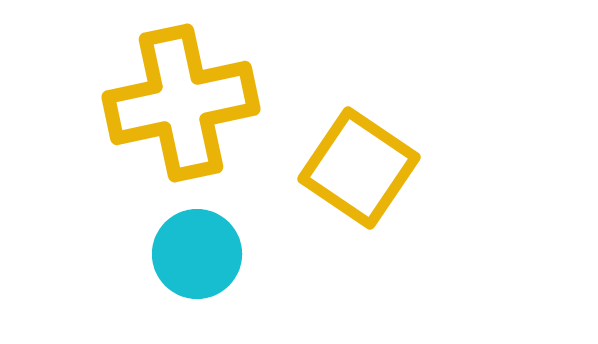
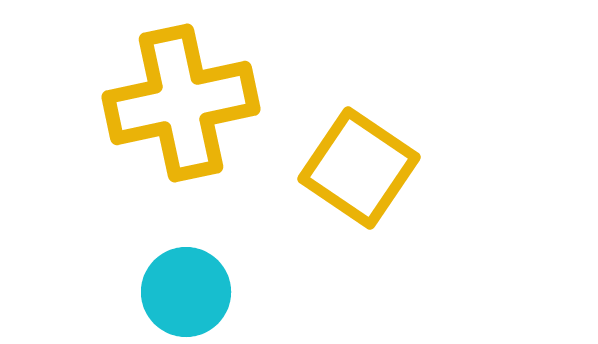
cyan circle: moved 11 px left, 38 px down
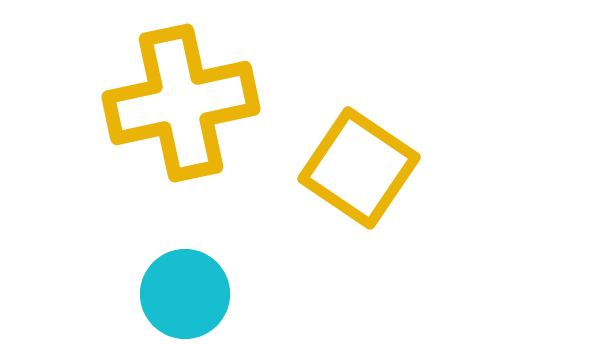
cyan circle: moved 1 px left, 2 px down
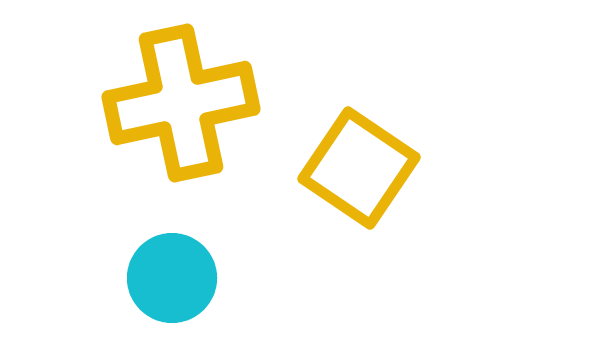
cyan circle: moved 13 px left, 16 px up
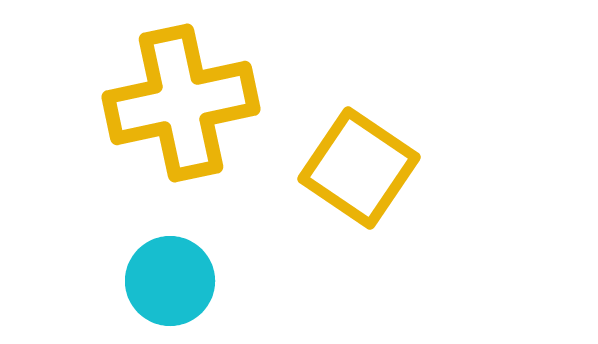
cyan circle: moved 2 px left, 3 px down
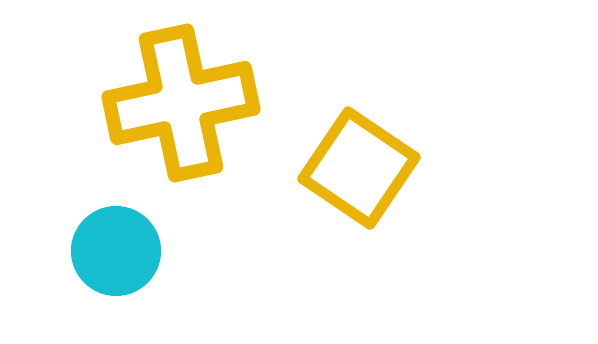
cyan circle: moved 54 px left, 30 px up
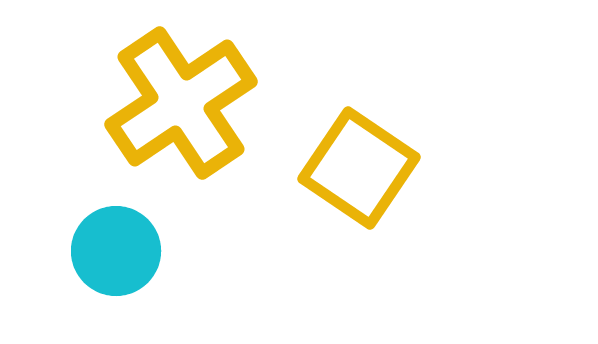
yellow cross: rotated 22 degrees counterclockwise
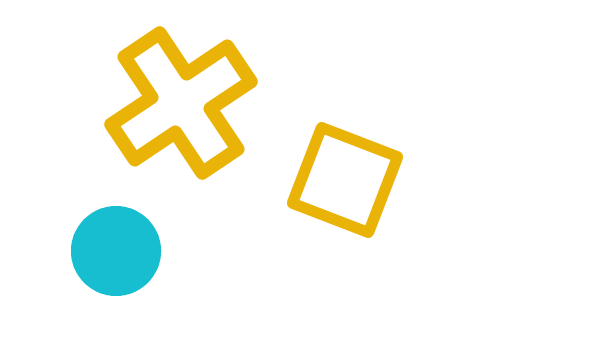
yellow square: moved 14 px left, 12 px down; rotated 13 degrees counterclockwise
